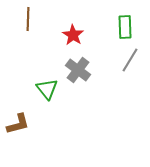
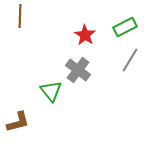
brown line: moved 8 px left, 3 px up
green rectangle: rotated 65 degrees clockwise
red star: moved 12 px right
green triangle: moved 4 px right, 2 px down
brown L-shape: moved 2 px up
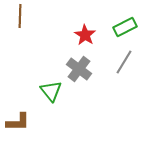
gray line: moved 6 px left, 2 px down
gray cross: moved 1 px right, 1 px up
brown L-shape: rotated 15 degrees clockwise
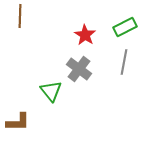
gray line: rotated 20 degrees counterclockwise
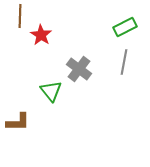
red star: moved 44 px left
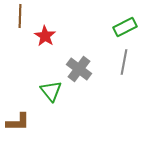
red star: moved 4 px right, 1 px down
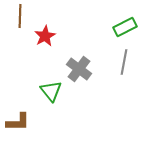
red star: rotated 10 degrees clockwise
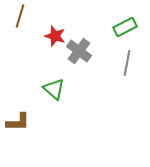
brown line: rotated 15 degrees clockwise
red star: moved 10 px right; rotated 25 degrees counterclockwise
gray line: moved 3 px right, 1 px down
gray cross: moved 18 px up
green triangle: moved 3 px right, 2 px up; rotated 10 degrees counterclockwise
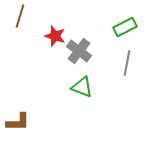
green triangle: moved 28 px right, 2 px up; rotated 20 degrees counterclockwise
